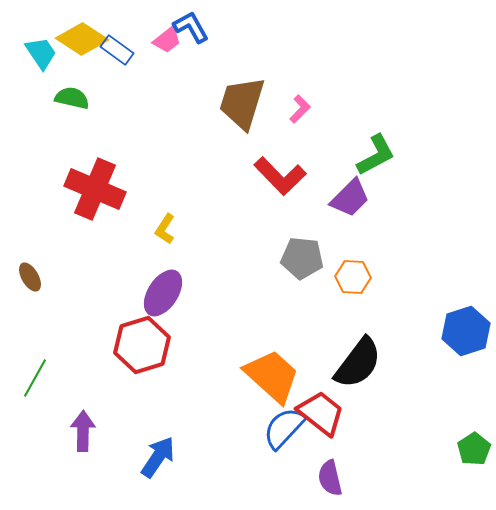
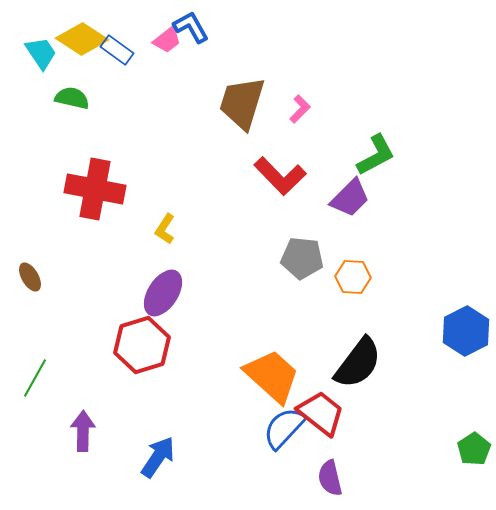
red cross: rotated 12 degrees counterclockwise
blue hexagon: rotated 9 degrees counterclockwise
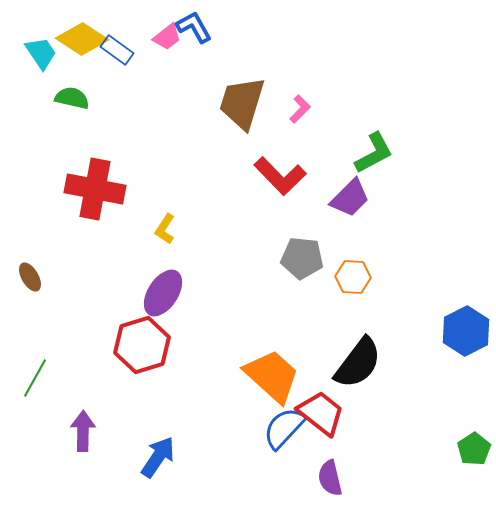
blue L-shape: moved 3 px right
pink trapezoid: moved 3 px up
green L-shape: moved 2 px left, 2 px up
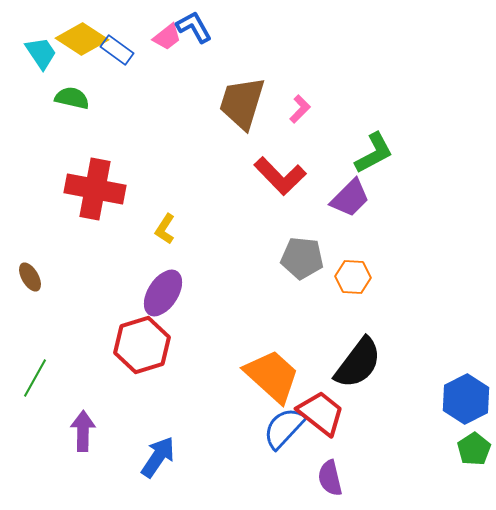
blue hexagon: moved 68 px down
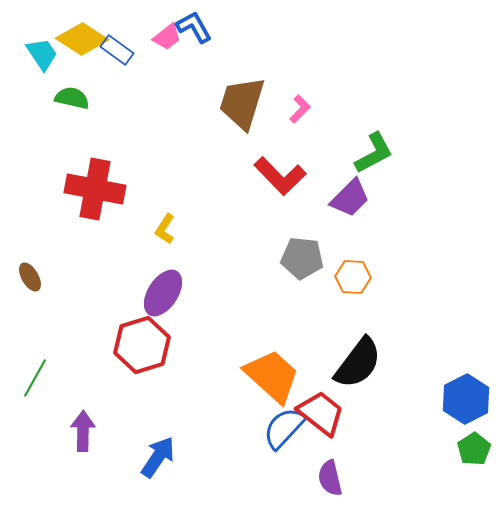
cyan trapezoid: moved 1 px right, 1 px down
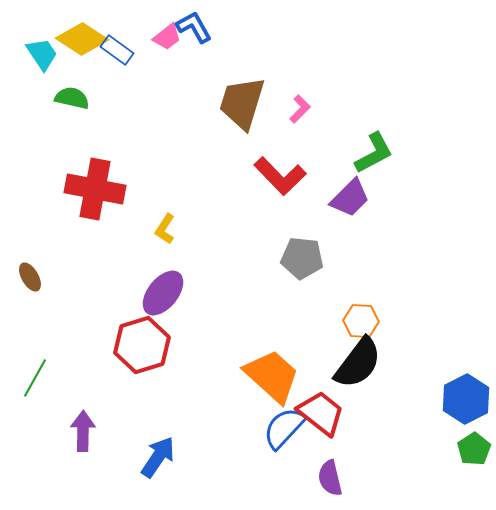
orange hexagon: moved 8 px right, 44 px down
purple ellipse: rotated 6 degrees clockwise
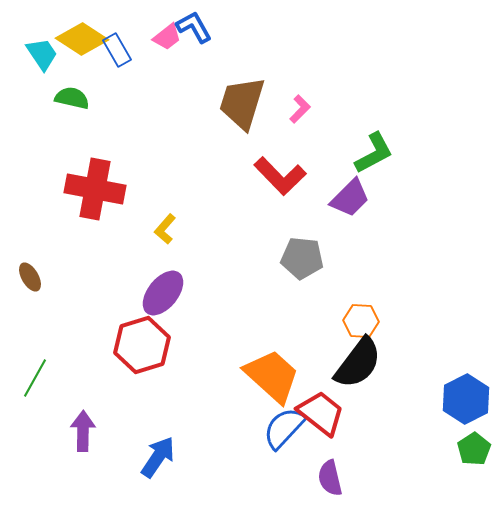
blue rectangle: rotated 24 degrees clockwise
yellow L-shape: rotated 8 degrees clockwise
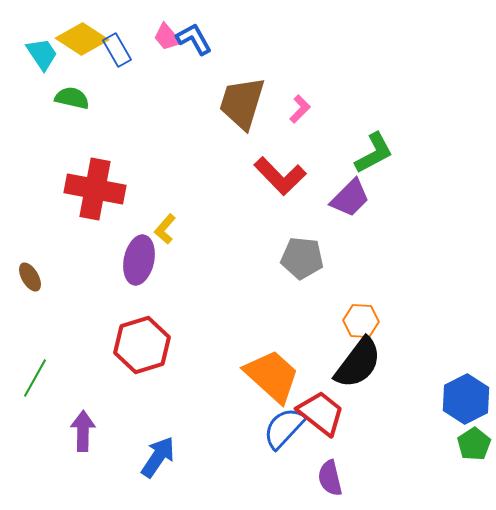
blue L-shape: moved 12 px down
pink trapezoid: rotated 88 degrees clockwise
purple ellipse: moved 24 px left, 33 px up; rotated 27 degrees counterclockwise
green pentagon: moved 5 px up
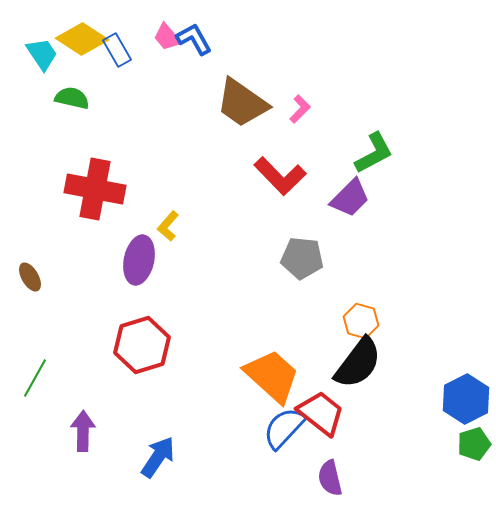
brown trapezoid: rotated 72 degrees counterclockwise
yellow L-shape: moved 3 px right, 3 px up
orange hexagon: rotated 12 degrees clockwise
green pentagon: rotated 16 degrees clockwise
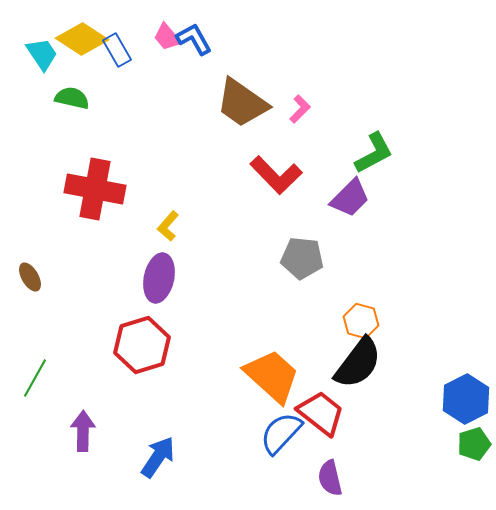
red L-shape: moved 4 px left, 1 px up
purple ellipse: moved 20 px right, 18 px down
blue semicircle: moved 3 px left, 5 px down
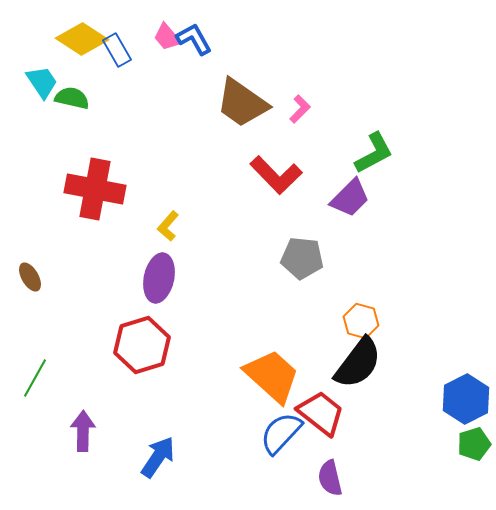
cyan trapezoid: moved 28 px down
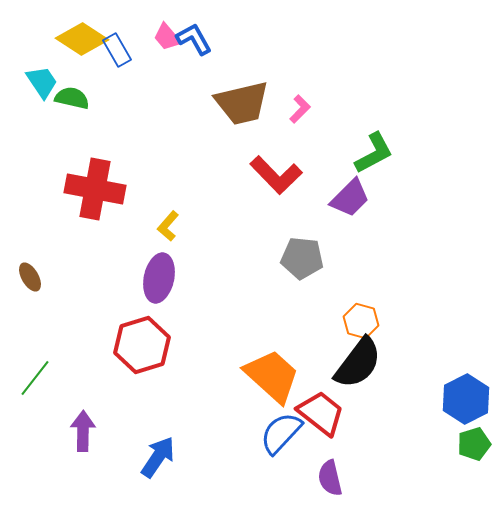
brown trapezoid: rotated 48 degrees counterclockwise
green line: rotated 9 degrees clockwise
